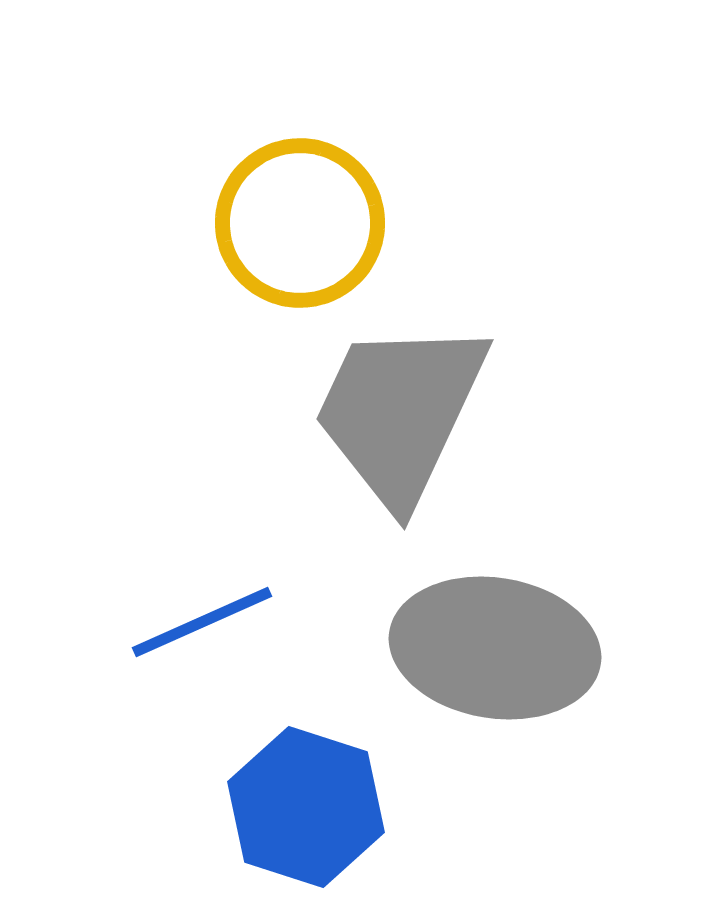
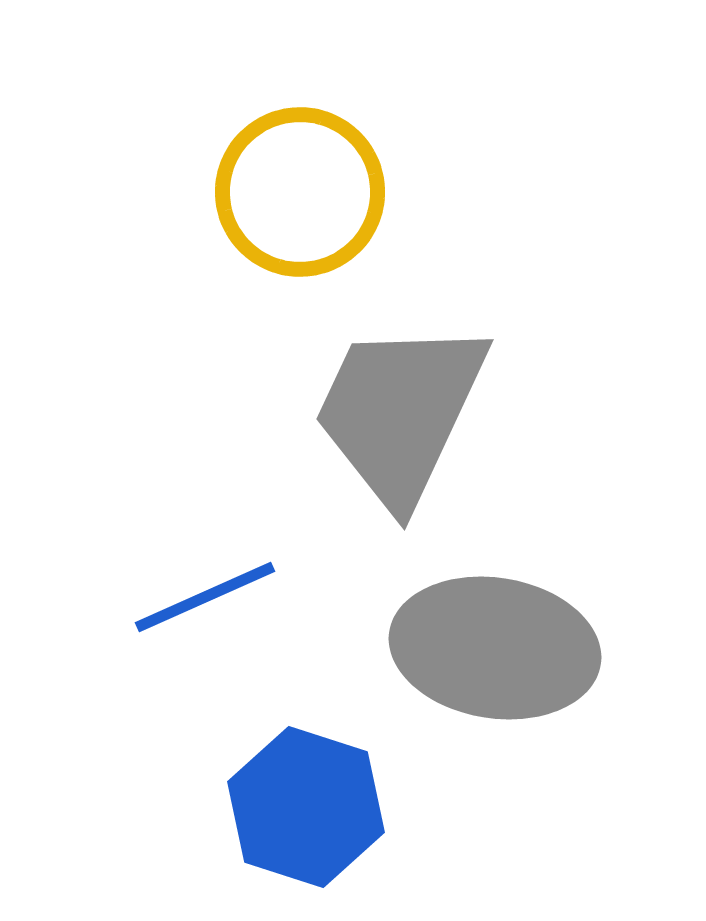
yellow circle: moved 31 px up
blue line: moved 3 px right, 25 px up
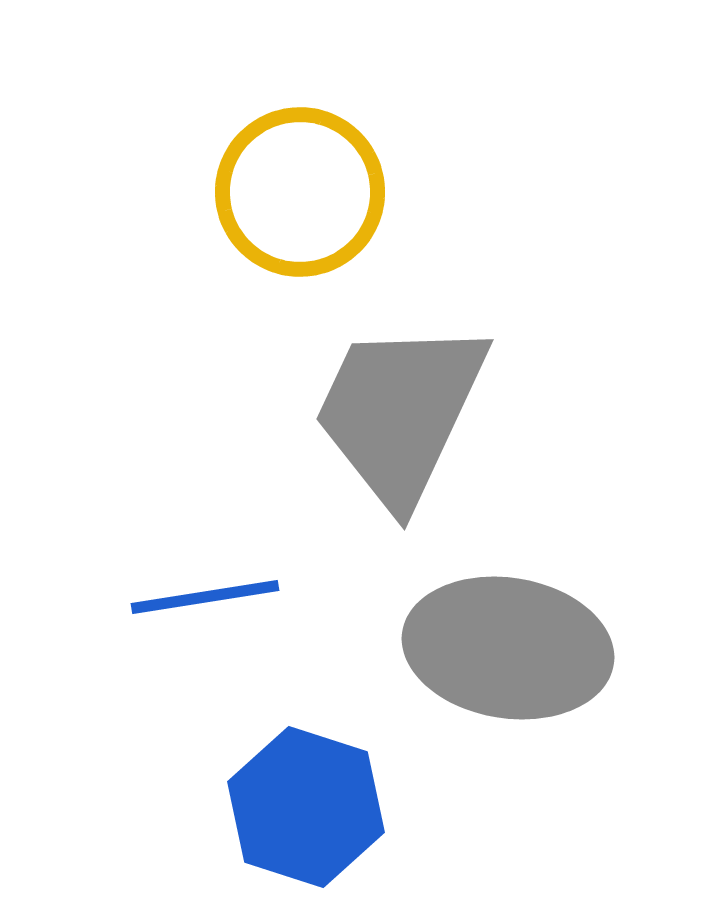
blue line: rotated 15 degrees clockwise
gray ellipse: moved 13 px right
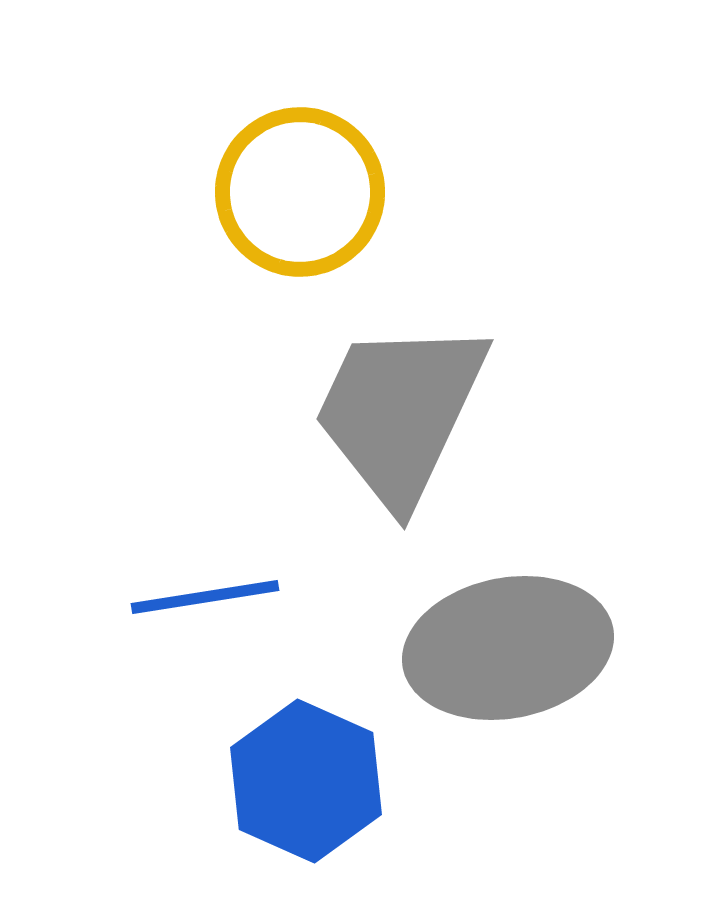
gray ellipse: rotated 20 degrees counterclockwise
blue hexagon: moved 26 px up; rotated 6 degrees clockwise
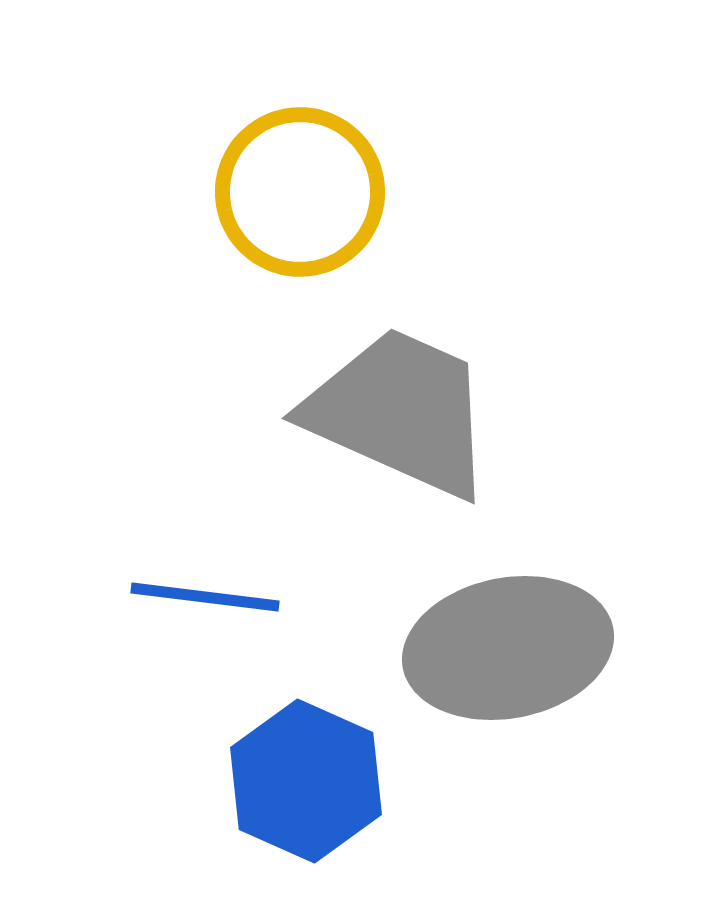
gray trapezoid: rotated 89 degrees clockwise
blue line: rotated 16 degrees clockwise
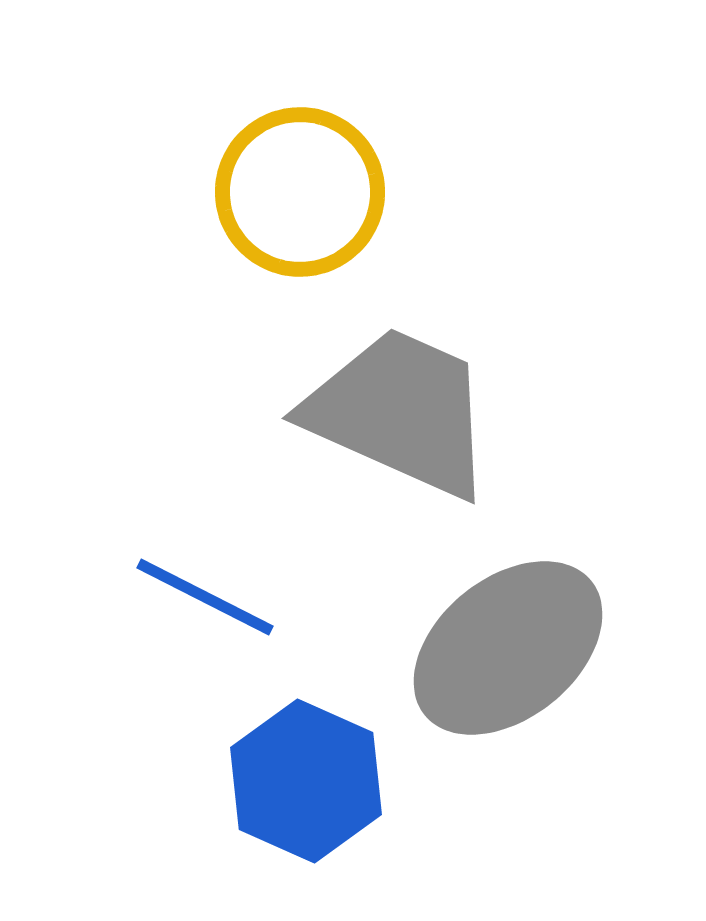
blue line: rotated 20 degrees clockwise
gray ellipse: rotated 28 degrees counterclockwise
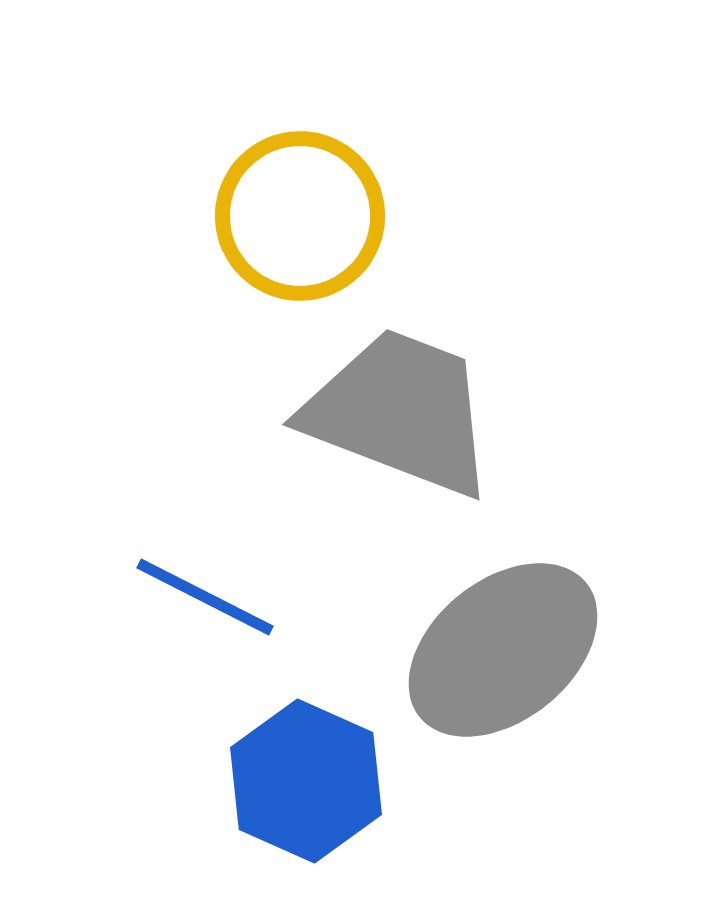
yellow circle: moved 24 px down
gray trapezoid: rotated 3 degrees counterclockwise
gray ellipse: moved 5 px left, 2 px down
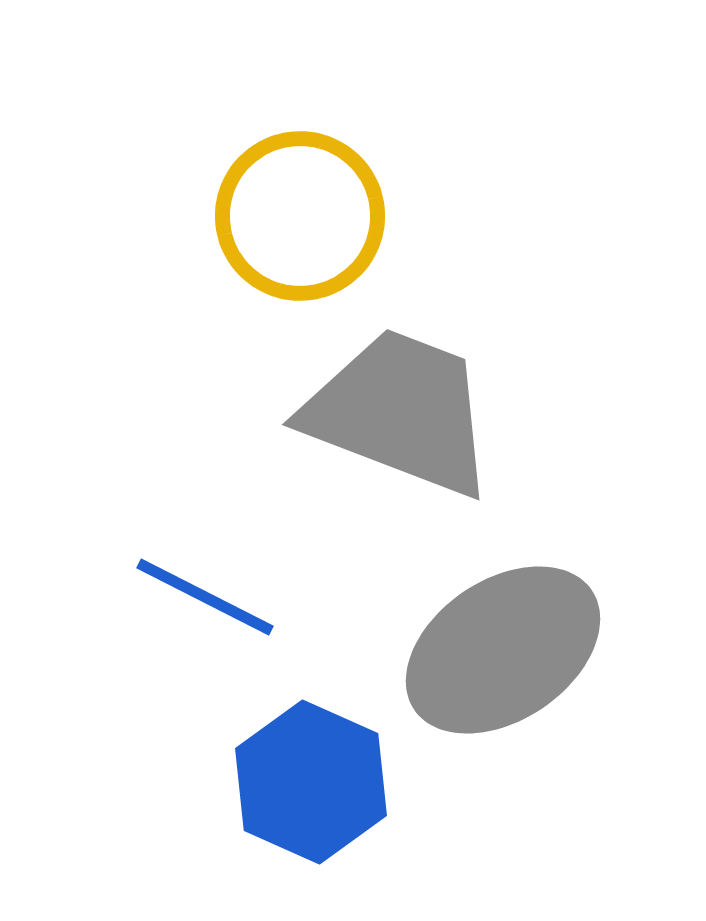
gray ellipse: rotated 5 degrees clockwise
blue hexagon: moved 5 px right, 1 px down
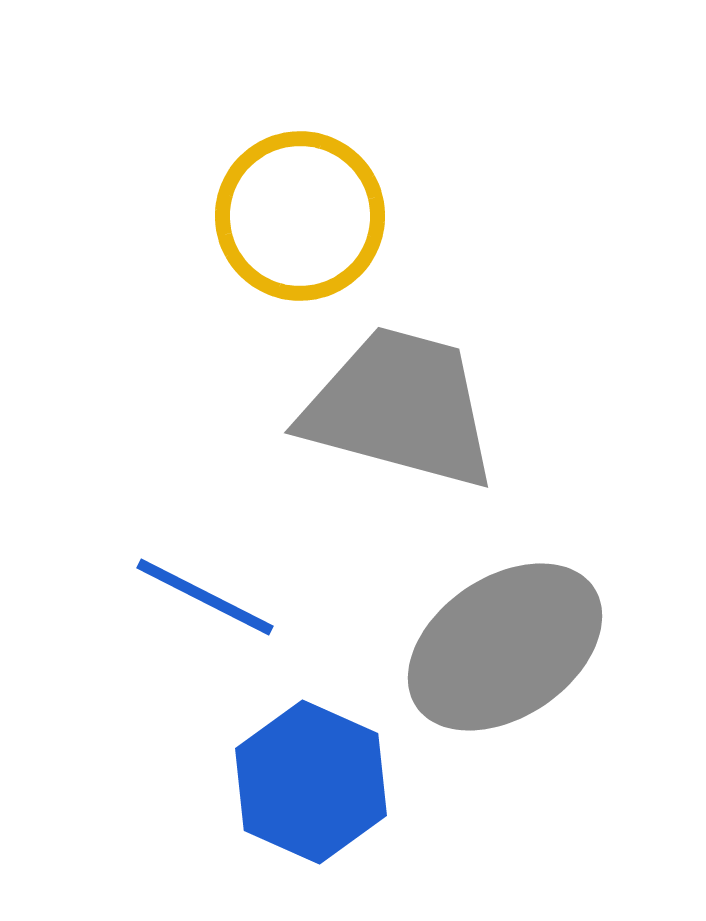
gray trapezoid: moved 4 px up; rotated 6 degrees counterclockwise
gray ellipse: moved 2 px right, 3 px up
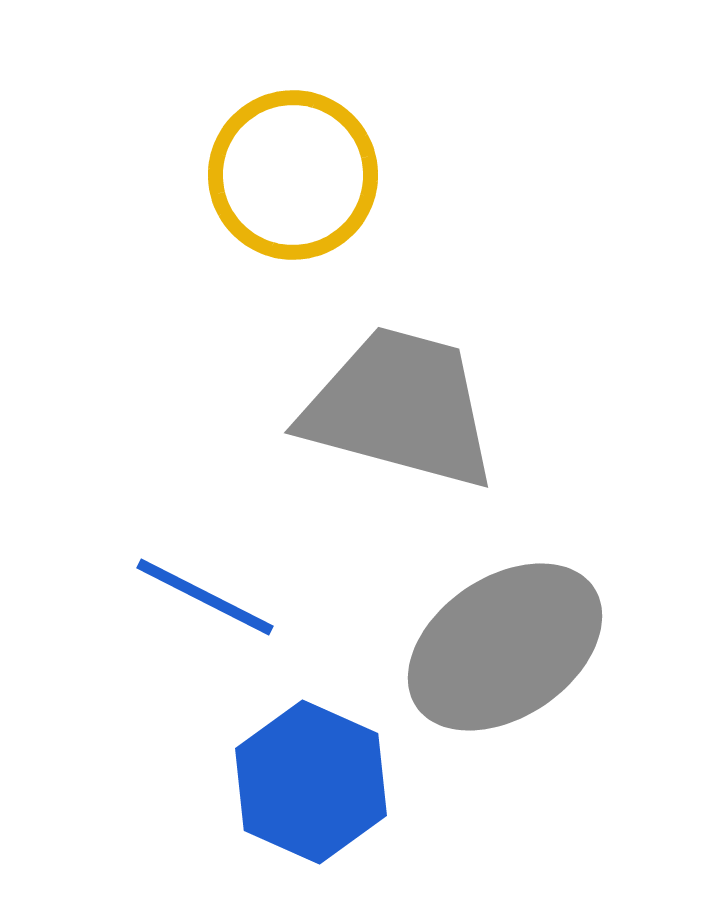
yellow circle: moved 7 px left, 41 px up
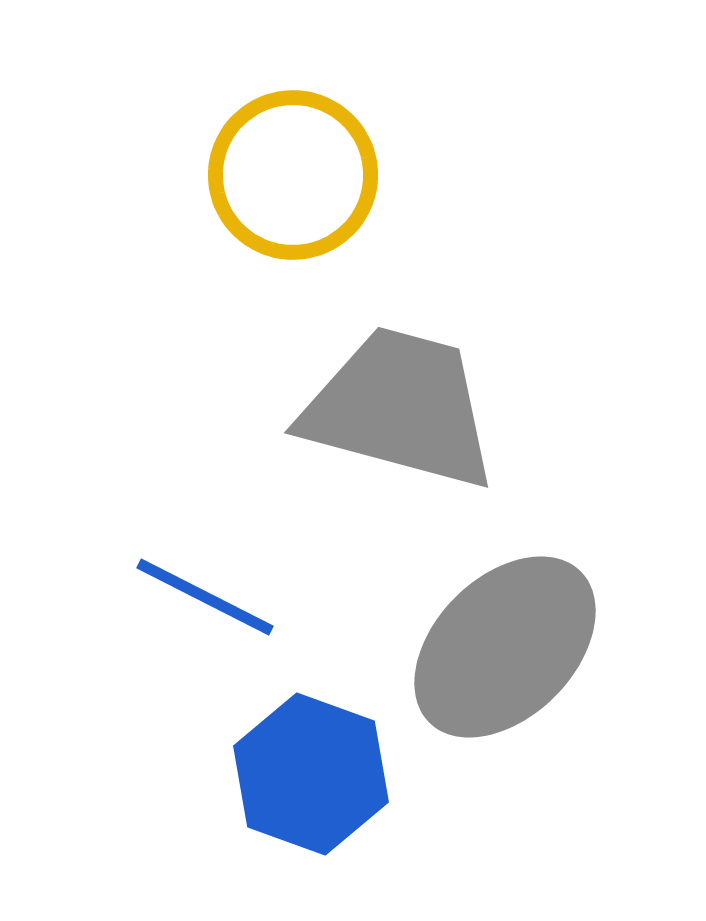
gray ellipse: rotated 11 degrees counterclockwise
blue hexagon: moved 8 px up; rotated 4 degrees counterclockwise
